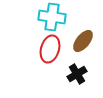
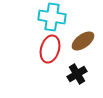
brown ellipse: rotated 15 degrees clockwise
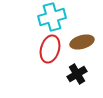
cyan cross: rotated 24 degrees counterclockwise
brown ellipse: moved 1 px left, 1 px down; rotated 20 degrees clockwise
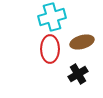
red ellipse: rotated 16 degrees counterclockwise
black cross: moved 1 px right
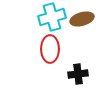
brown ellipse: moved 23 px up
black cross: rotated 24 degrees clockwise
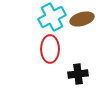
cyan cross: rotated 12 degrees counterclockwise
